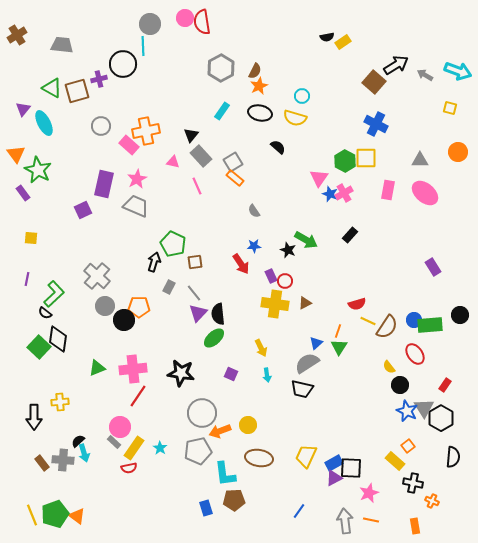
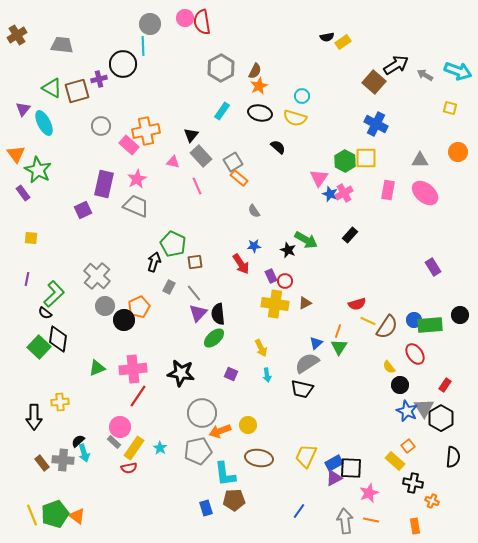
orange rectangle at (235, 178): moved 4 px right
orange pentagon at (139, 307): rotated 25 degrees counterclockwise
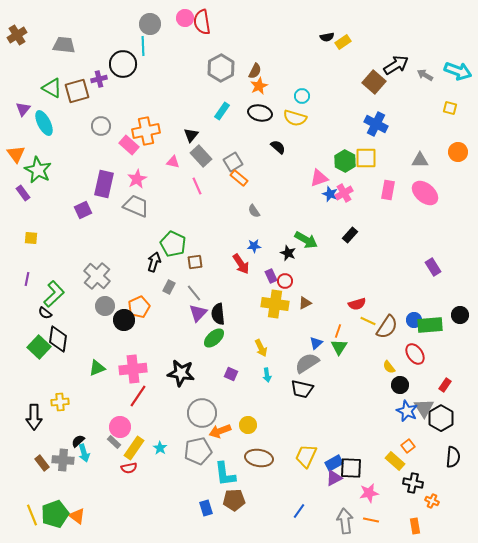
gray trapezoid at (62, 45): moved 2 px right
pink triangle at (319, 178): rotated 36 degrees clockwise
black star at (288, 250): moved 3 px down
pink star at (369, 493): rotated 12 degrees clockwise
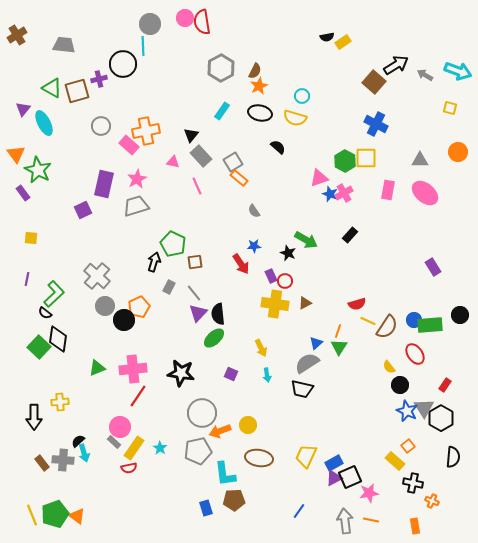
gray trapezoid at (136, 206): rotated 40 degrees counterclockwise
black square at (351, 468): moved 1 px left, 9 px down; rotated 25 degrees counterclockwise
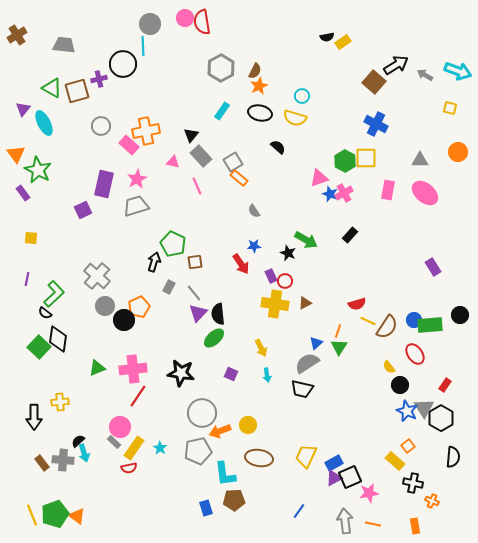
orange line at (371, 520): moved 2 px right, 4 px down
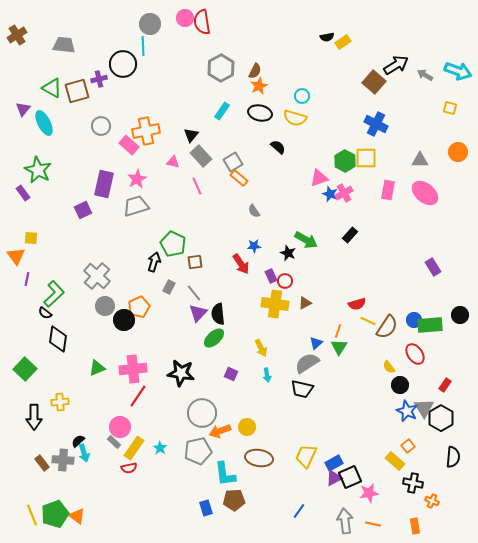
orange triangle at (16, 154): moved 102 px down
green square at (39, 347): moved 14 px left, 22 px down
yellow circle at (248, 425): moved 1 px left, 2 px down
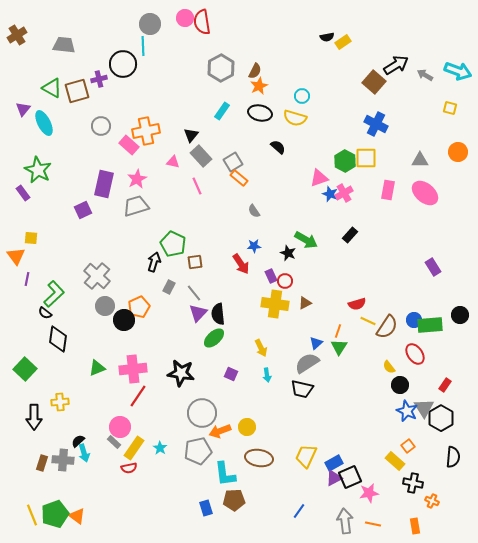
brown rectangle at (42, 463): rotated 56 degrees clockwise
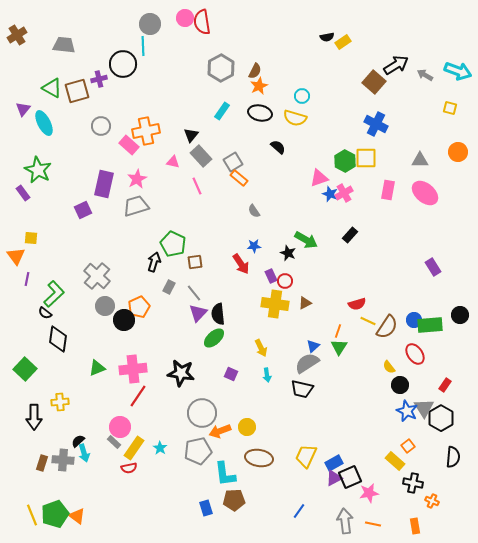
blue triangle at (316, 343): moved 3 px left, 3 px down
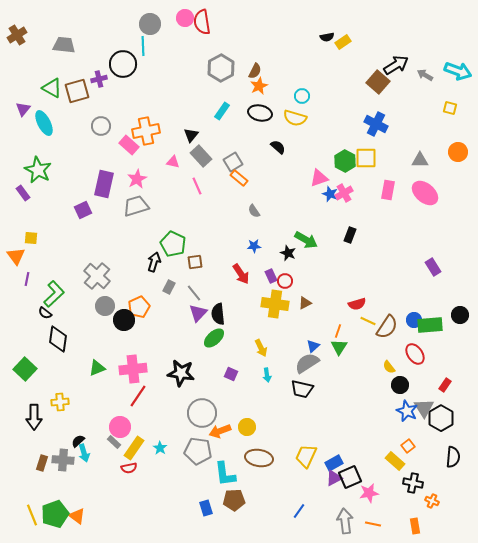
brown square at (374, 82): moved 4 px right
black rectangle at (350, 235): rotated 21 degrees counterclockwise
red arrow at (241, 264): moved 10 px down
gray pentagon at (198, 451): rotated 20 degrees clockwise
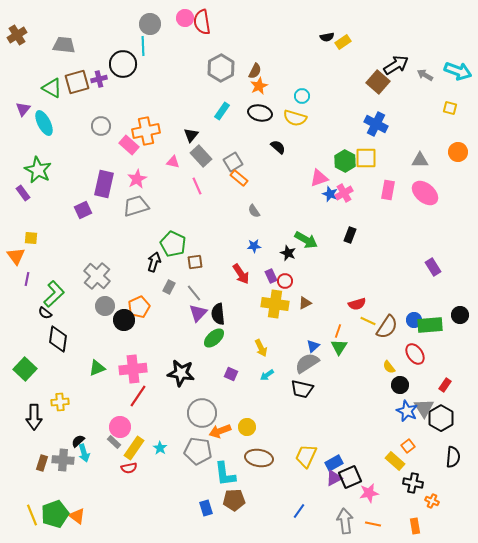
brown square at (77, 91): moved 9 px up
cyan arrow at (267, 375): rotated 64 degrees clockwise
